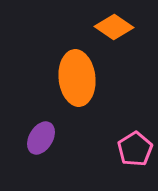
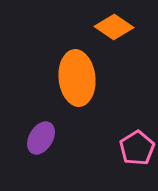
pink pentagon: moved 2 px right, 1 px up
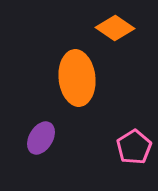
orange diamond: moved 1 px right, 1 px down
pink pentagon: moved 3 px left, 1 px up
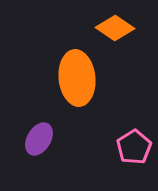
purple ellipse: moved 2 px left, 1 px down
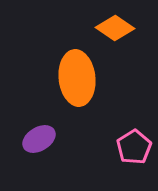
purple ellipse: rotated 28 degrees clockwise
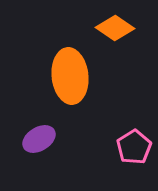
orange ellipse: moved 7 px left, 2 px up
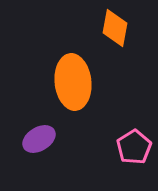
orange diamond: rotated 66 degrees clockwise
orange ellipse: moved 3 px right, 6 px down
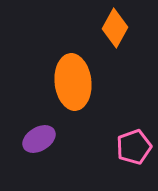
orange diamond: rotated 18 degrees clockwise
pink pentagon: rotated 12 degrees clockwise
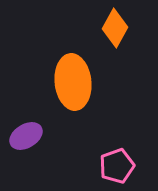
purple ellipse: moved 13 px left, 3 px up
pink pentagon: moved 17 px left, 19 px down
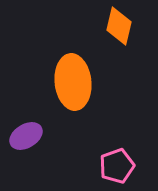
orange diamond: moved 4 px right, 2 px up; rotated 15 degrees counterclockwise
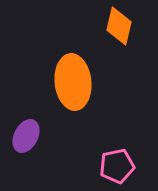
purple ellipse: rotated 32 degrees counterclockwise
pink pentagon: rotated 8 degrees clockwise
